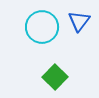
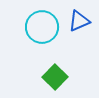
blue triangle: rotated 30 degrees clockwise
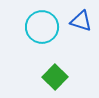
blue triangle: moved 2 px right; rotated 40 degrees clockwise
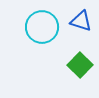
green square: moved 25 px right, 12 px up
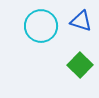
cyan circle: moved 1 px left, 1 px up
